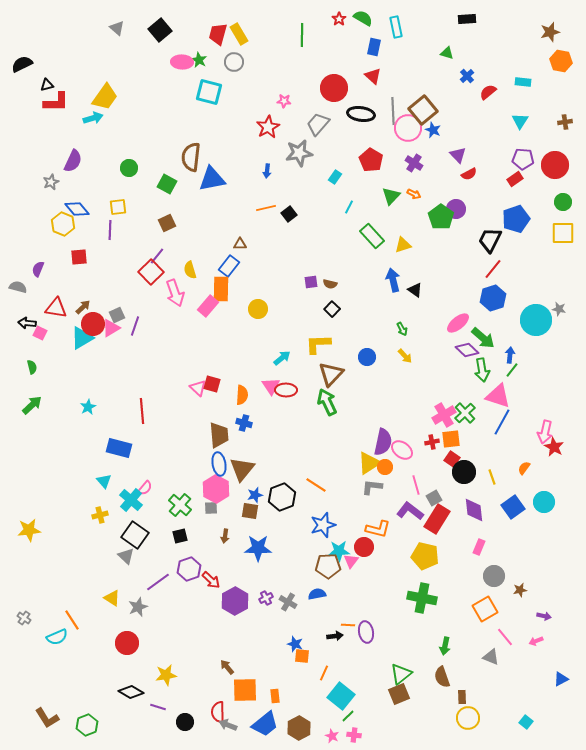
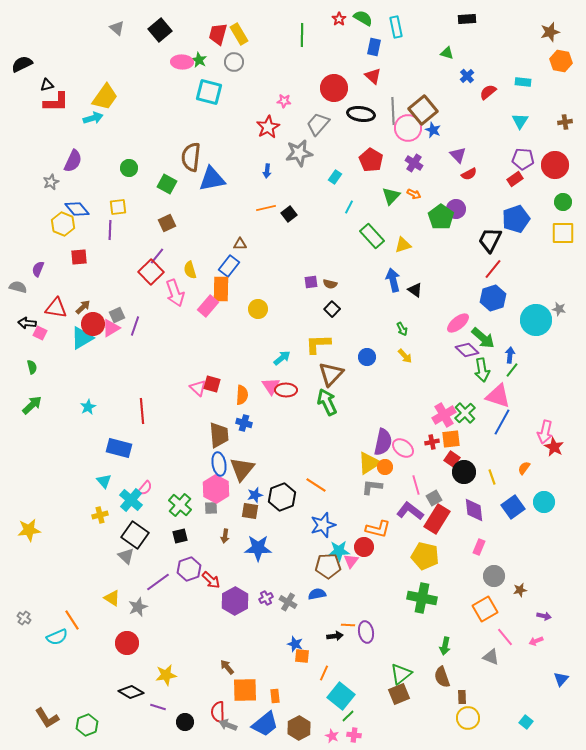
pink ellipse at (402, 450): moved 1 px right, 2 px up
blue triangle at (561, 679): rotated 21 degrees counterclockwise
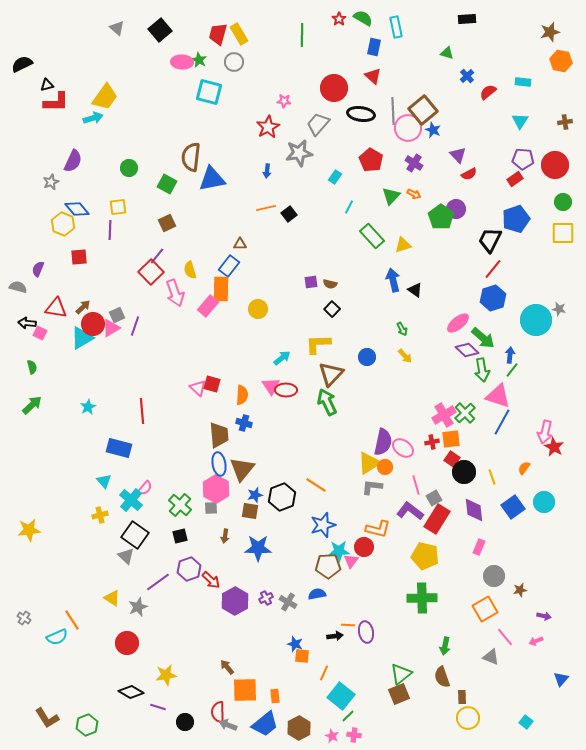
green cross at (422, 598): rotated 12 degrees counterclockwise
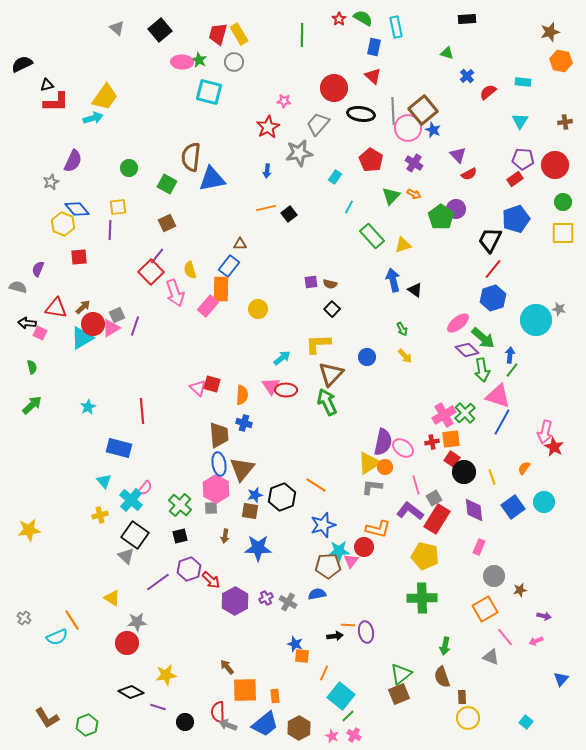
gray star at (138, 607): moved 1 px left, 15 px down; rotated 18 degrees clockwise
pink cross at (354, 735): rotated 24 degrees clockwise
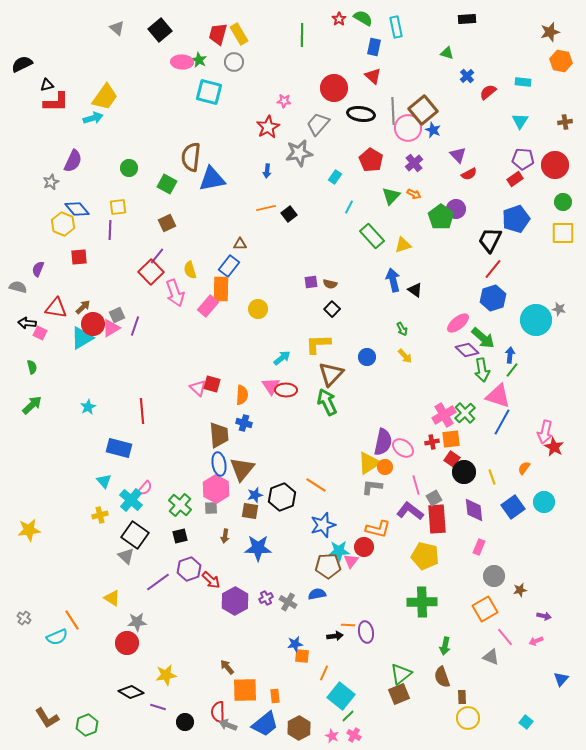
purple cross at (414, 163): rotated 18 degrees clockwise
red rectangle at (437, 519): rotated 36 degrees counterclockwise
green cross at (422, 598): moved 4 px down
blue star at (295, 644): rotated 28 degrees counterclockwise
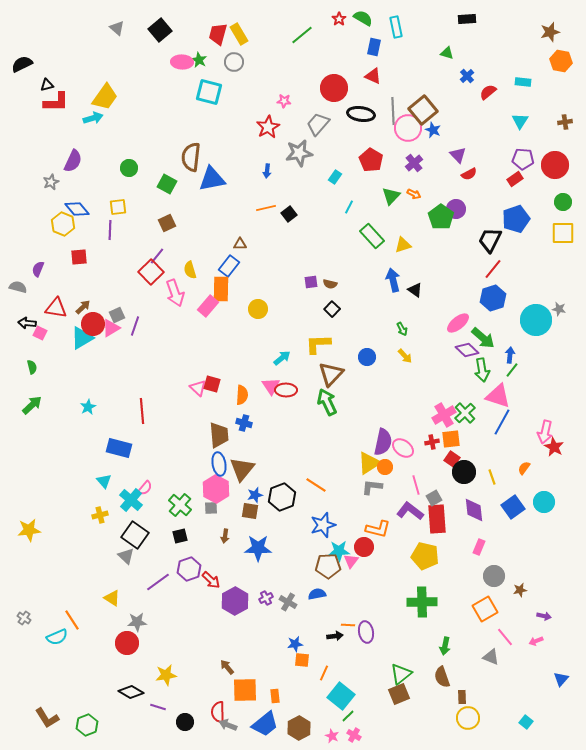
green line at (302, 35): rotated 50 degrees clockwise
red triangle at (373, 76): rotated 18 degrees counterclockwise
orange square at (302, 656): moved 4 px down
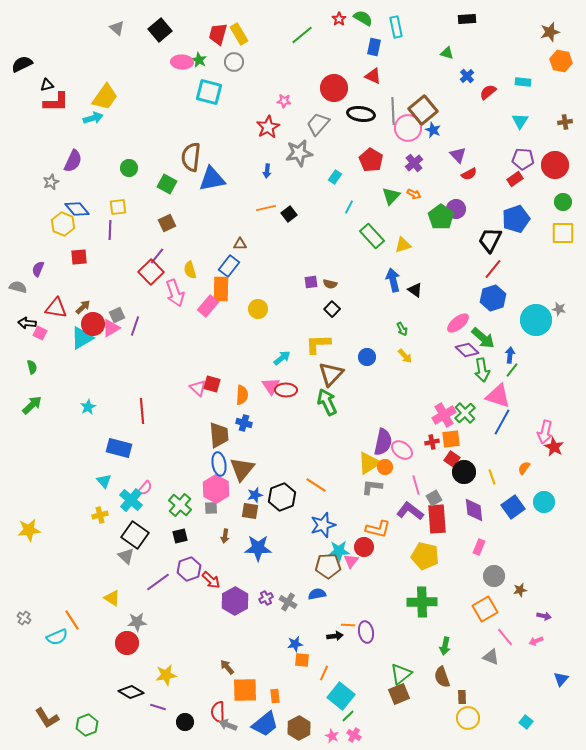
pink ellipse at (403, 448): moved 1 px left, 2 px down
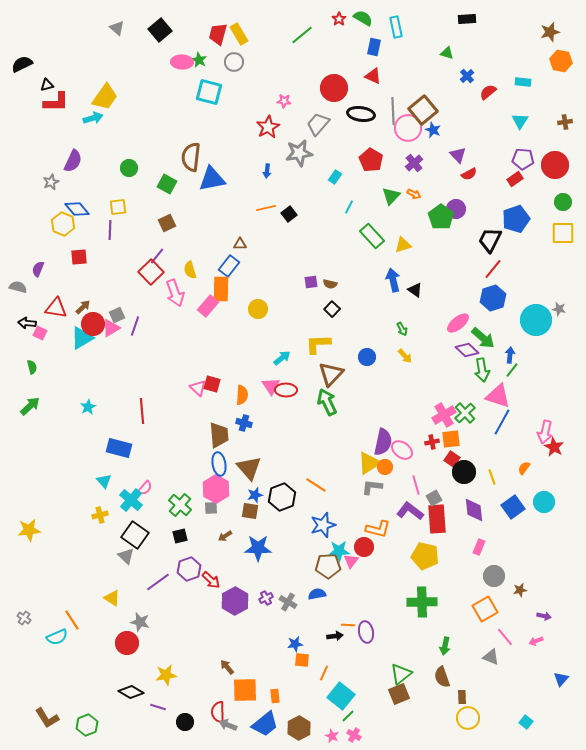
green arrow at (32, 405): moved 2 px left, 1 px down
brown triangle at (242, 469): moved 7 px right, 1 px up; rotated 20 degrees counterclockwise
brown arrow at (225, 536): rotated 48 degrees clockwise
gray star at (137, 622): moved 3 px right; rotated 18 degrees clockwise
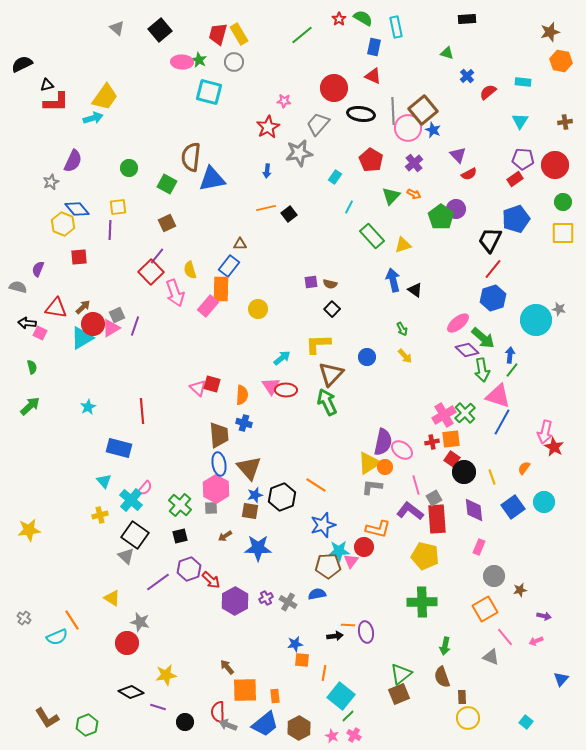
orange line at (324, 673): rotated 14 degrees counterclockwise
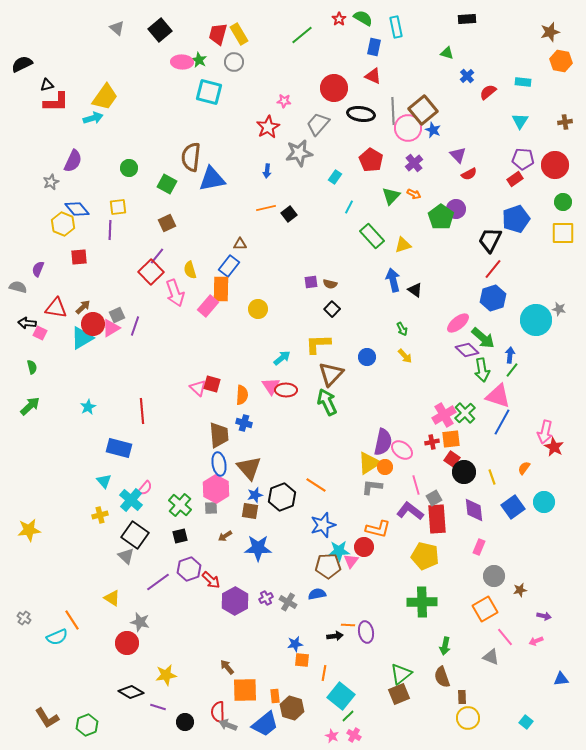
blue triangle at (561, 679): rotated 42 degrees clockwise
brown hexagon at (299, 728): moved 7 px left, 20 px up; rotated 15 degrees counterclockwise
